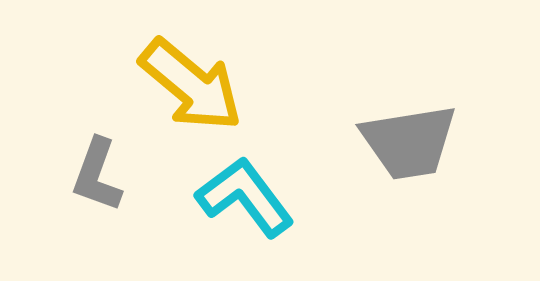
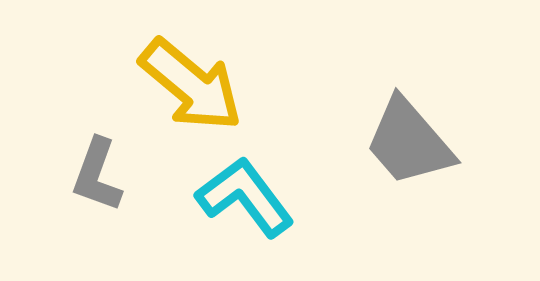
gray trapezoid: rotated 58 degrees clockwise
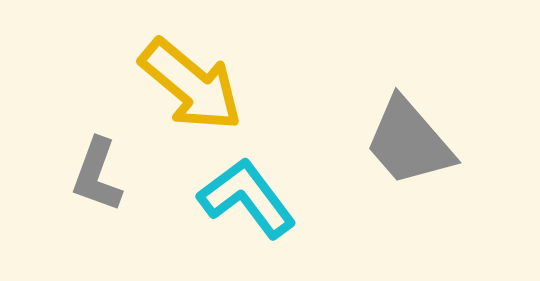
cyan L-shape: moved 2 px right, 1 px down
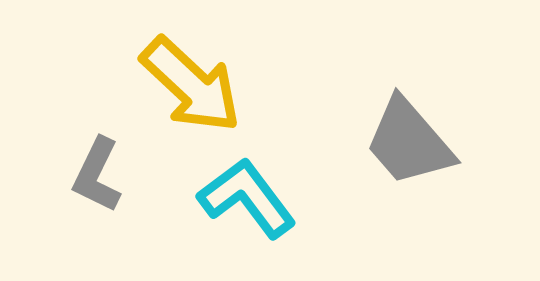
yellow arrow: rotated 3 degrees clockwise
gray L-shape: rotated 6 degrees clockwise
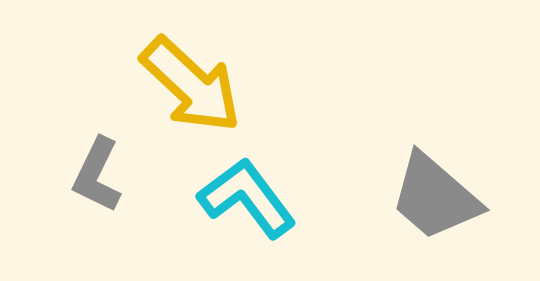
gray trapezoid: moved 26 px right, 55 px down; rotated 8 degrees counterclockwise
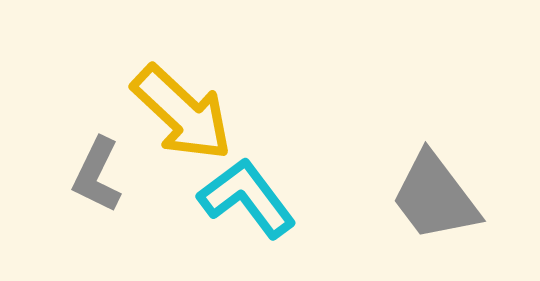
yellow arrow: moved 9 px left, 28 px down
gray trapezoid: rotated 12 degrees clockwise
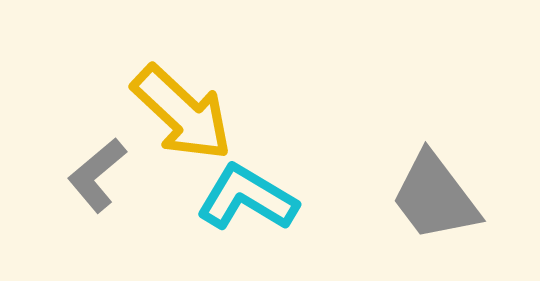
gray L-shape: rotated 24 degrees clockwise
cyan L-shape: rotated 22 degrees counterclockwise
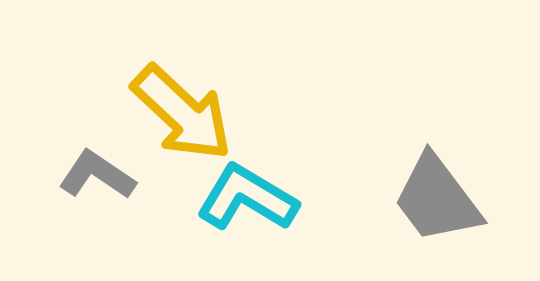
gray L-shape: rotated 74 degrees clockwise
gray trapezoid: moved 2 px right, 2 px down
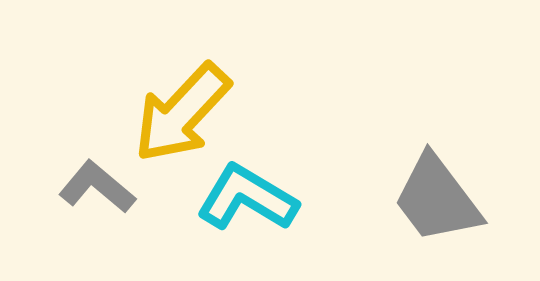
yellow arrow: rotated 90 degrees clockwise
gray L-shape: moved 12 px down; rotated 6 degrees clockwise
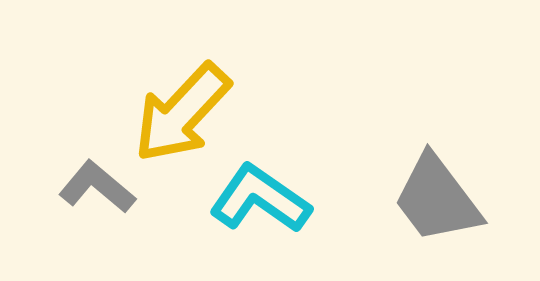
cyan L-shape: moved 13 px right, 1 px down; rotated 4 degrees clockwise
